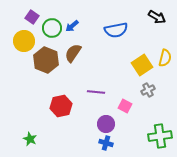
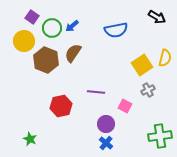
blue cross: rotated 24 degrees clockwise
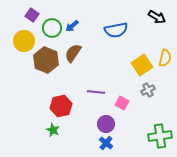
purple square: moved 2 px up
pink square: moved 3 px left, 3 px up
green star: moved 23 px right, 9 px up
